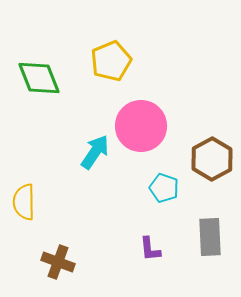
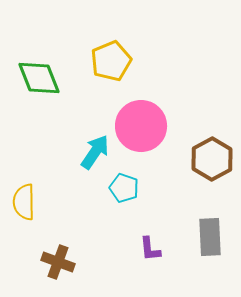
cyan pentagon: moved 40 px left
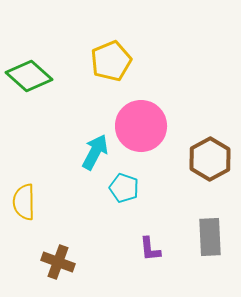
green diamond: moved 10 px left, 2 px up; rotated 27 degrees counterclockwise
cyan arrow: rotated 6 degrees counterclockwise
brown hexagon: moved 2 px left
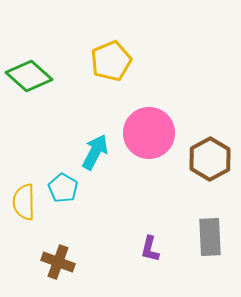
pink circle: moved 8 px right, 7 px down
cyan pentagon: moved 61 px left; rotated 12 degrees clockwise
purple L-shape: rotated 20 degrees clockwise
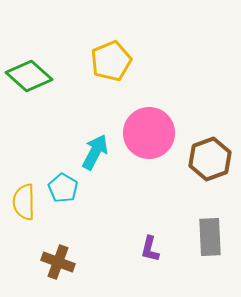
brown hexagon: rotated 9 degrees clockwise
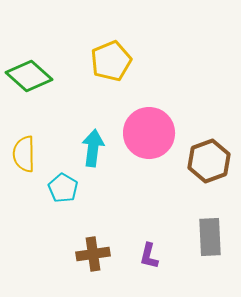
cyan arrow: moved 2 px left, 4 px up; rotated 21 degrees counterclockwise
brown hexagon: moved 1 px left, 2 px down
yellow semicircle: moved 48 px up
purple L-shape: moved 1 px left, 7 px down
brown cross: moved 35 px right, 8 px up; rotated 28 degrees counterclockwise
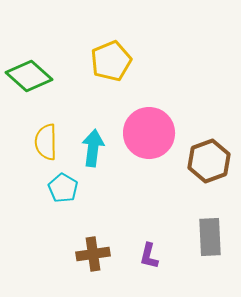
yellow semicircle: moved 22 px right, 12 px up
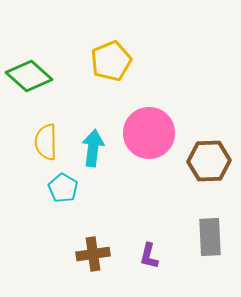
brown hexagon: rotated 18 degrees clockwise
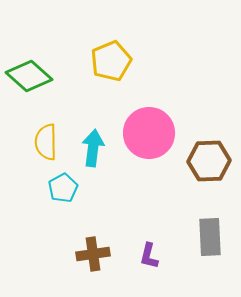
cyan pentagon: rotated 12 degrees clockwise
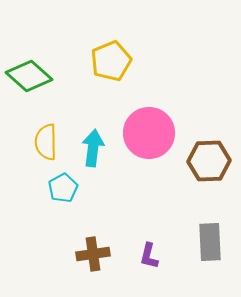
gray rectangle: moved 5 px down
